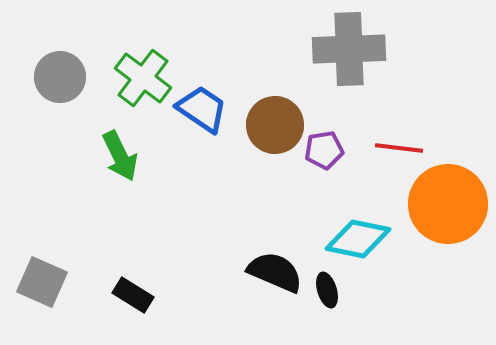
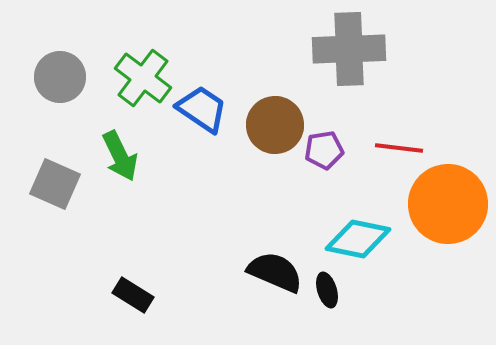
gray square: moved 13 px right, 98 px up
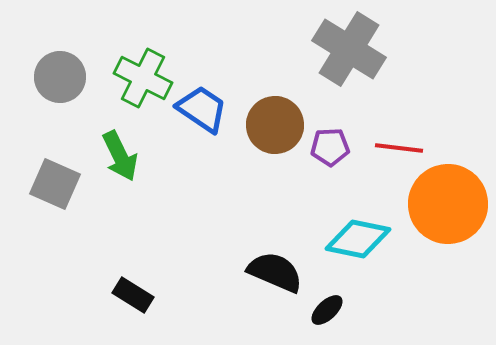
gray cross: rotated 34 degrees clockwise
green cross: rotated 10 degrees counterclockwise
purple pentagon: moved 6 px right, 3 px up; rotated 6 degrees clockwise
black ellipse: moved 20 px down; rotated 64 degrees clockwise
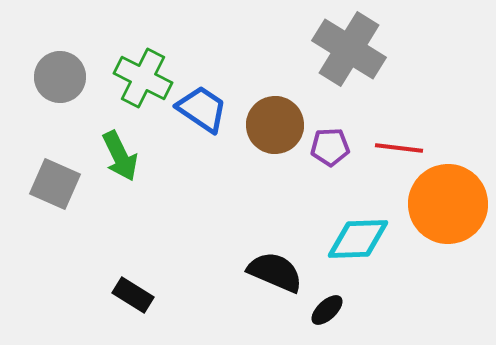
cyan diamond: rotated 14 degrees counterclockwise
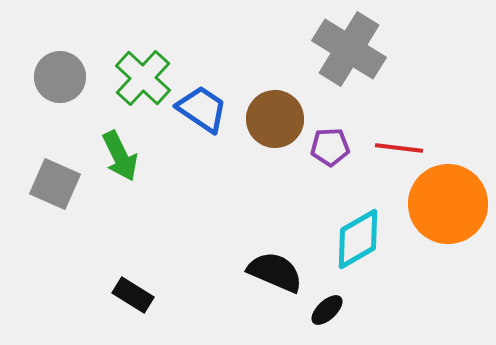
green cross: rotated 16 degrees clockwise
brown circle: moved 6 px up
cyan diamond: rotated 28 degrees counterclockwise
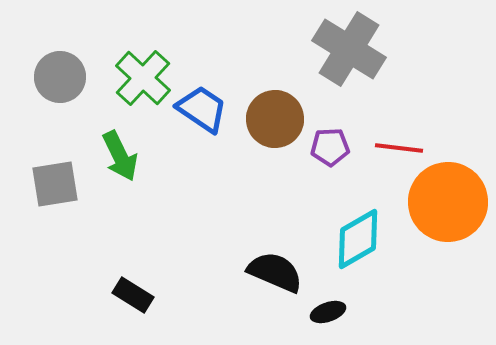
gray square: rotated 33 degrees counterclockwise
orange circle: moved 2 px up
black ellipse: moved 1 px right, 2 px down; rotated 24 degrees clockwise
